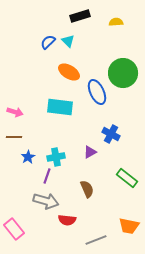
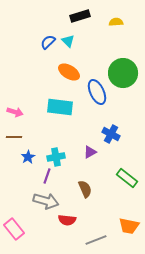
brown semicircle: moved 2 px left
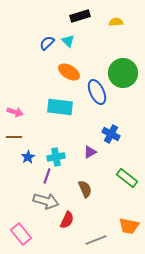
blue semicircle: moved 1 px left, 1 px down
red semicircle: rotated 72 degrees counterclockwise
pink rectangle: moved 7 px right, 5 px down
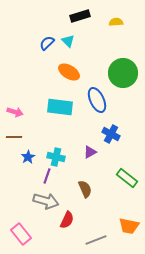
blue ellipse: moved 8 px down
cyan cross: rotated 24 degrees clockwise
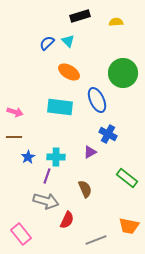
blue cross: moved 3 px left
cyan cross: rotated 12 degrees counterclockwise
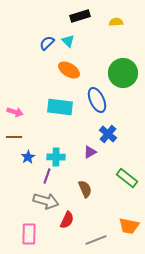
orange ellipse: moved 2 px up
blue cross: rotated 12 degrees clockwise
pink rectangle: moved 8 px right; rotated 40 degrees clockwise
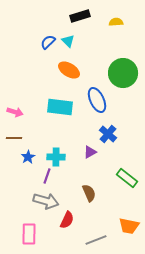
blue semicircle: moved 1 px right, 1 px up
brown line: moved 1 px down
brown semicircle: moved 4 px right, 4 px down
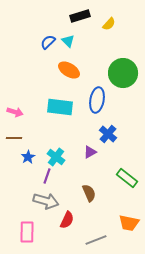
yellow semicircle: moved 7 px left, 2 px down; rotated 136 degrees clockwise
blue ellipse: rotated 35 degrees clockwise
cyan cross: rotated 36 degrees clockwise
orange trapezoid: moved 3 px up
pink rectangle: moved 2 px left, 2 px up
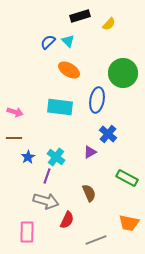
green rectangle: rotated 10 degrees counterclockwise
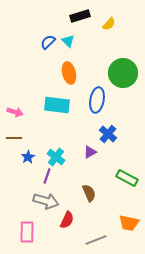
orange ellipse: moved 3 px down; rotated 45 degrees clockwise
cyan rectangle: moved 3 px left, 2 px up
